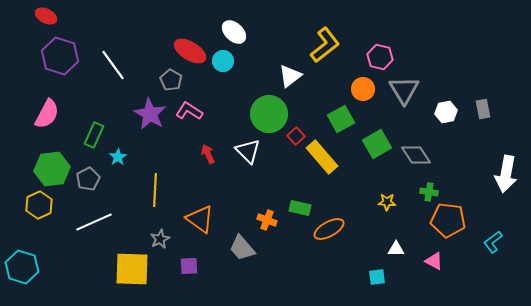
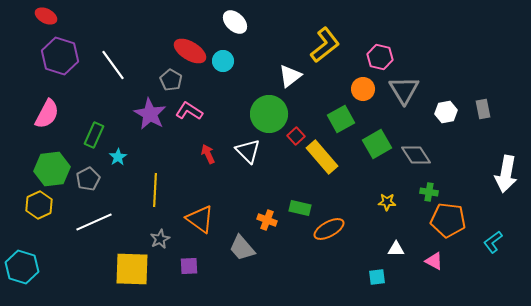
white ellipse at (234, 32): moved 1 px right, 10 px up
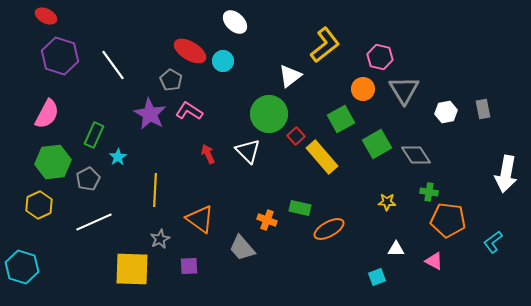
green hexagon at (52, 169): moved 1 px right, 7 px up
cyan square at (377, 277): rotated 12 degrees counterclockwise
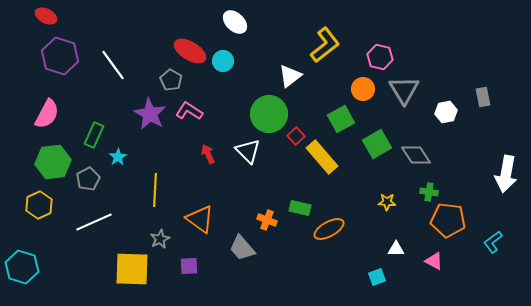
gray rectangle at (483, 109): moved 12 px up
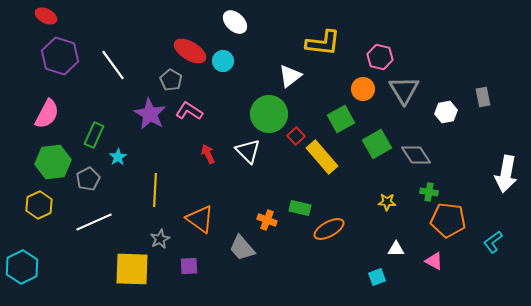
yellow L-shape at (325, 45): moved 2 px left, 2 px up; rotated 45 degrees clockwise
cyan hexagon at (22, 267): rotated 16 degrees clockwise
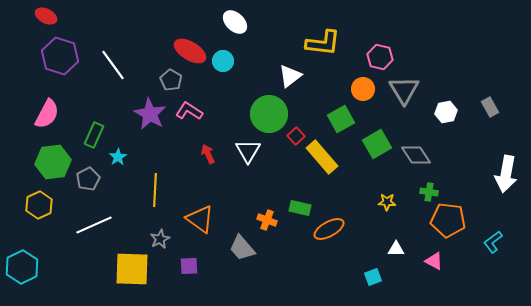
gray rectangle at (483, 97): moved 7 px right, 10 px down; rotated 18 degrees counterclockwise
white triangle at (248, 151): rotated 16 degrees clockwise
white line at (94, 222): moved 3 px down
cyan square at (377, 277): moved 4 px left
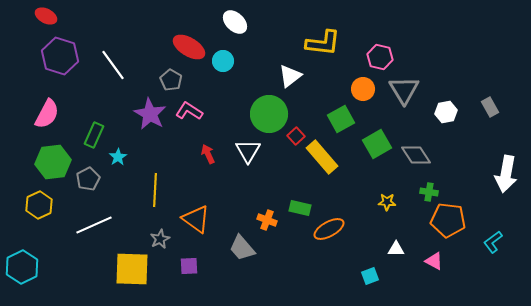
red ellipse at (190, 51): moved 1 px left, 4 px up
orange triangle at (200, 219): moved 4 px left
cyan square at (373, 277): moved 3 px left, 1 px up
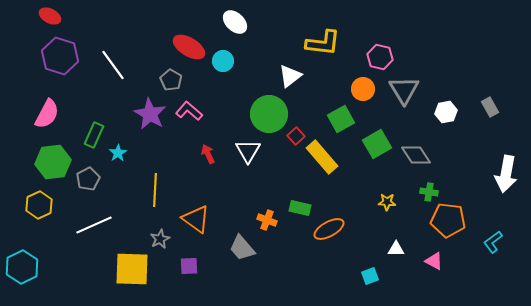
red ellipse at (46, 16): moved 4 px right
pink L-shape at (189, 111): rotated 8 degrees clockwise
cyan star at (118, 157): moved 4 px up
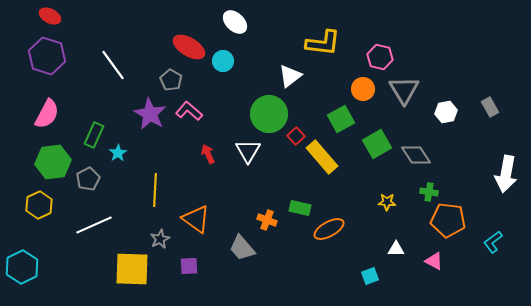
purple hexagon at (60, 56): moved 13 px left
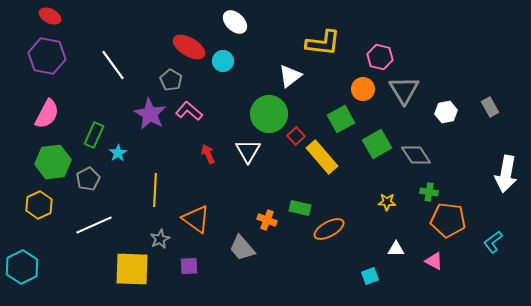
purple hexagon at (47, 56): rotated 6 degrees counterclockwise
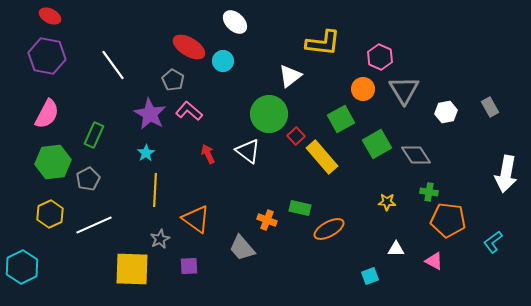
pink hexagon at (380, 57): rotated 10 degrees clockwise
gray pentagon at (171, 80): moved 2 px right
white triangle at (248, 151): rotated 24 degrees counterclockwise
cyan star at (118, 153): moved 28 px right
yellow hexagon at (39, 205): moved 11 px right, 9 px down
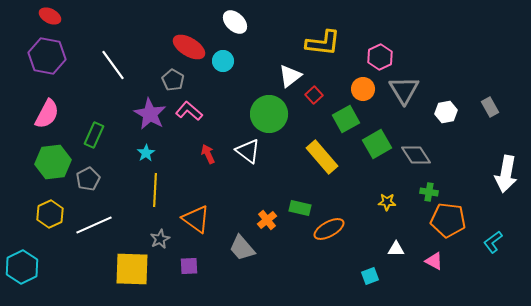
pink hexagon at (380, 57): rotated 10 degrees clockwise
green square at (341, 119): moved 5 px right
red square at (296, 136): moved 18 px right, 41 px up
orange cross at (267, 220): rotated 30 degrees clockwise
